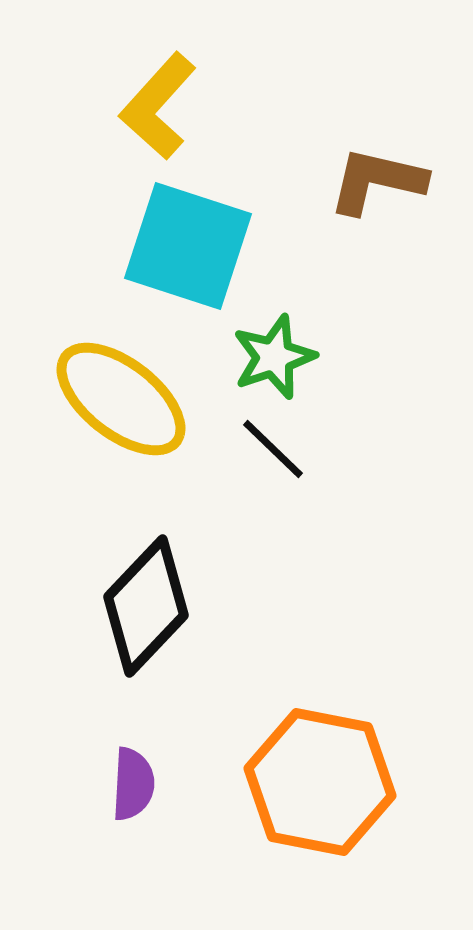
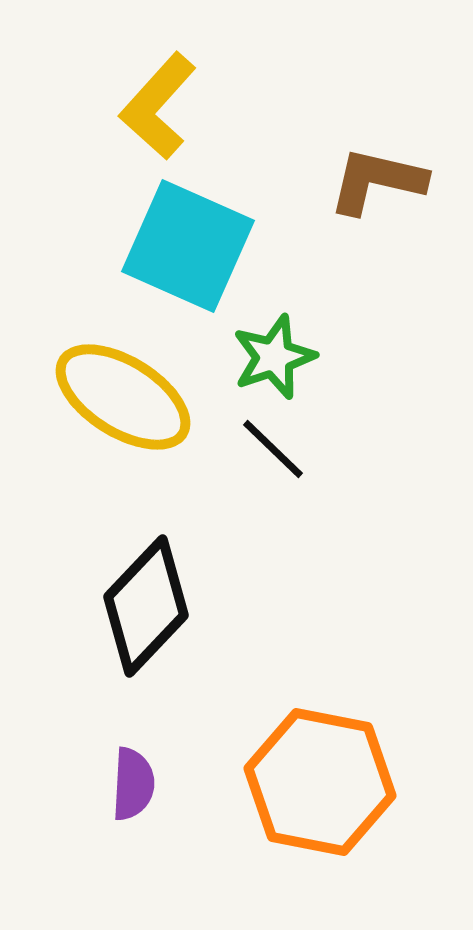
cyan square: rotated 6 degrees clockwise
yellow ellipse: moved 2 px right, 2 px up; rotated 6 degrees counterclockwise
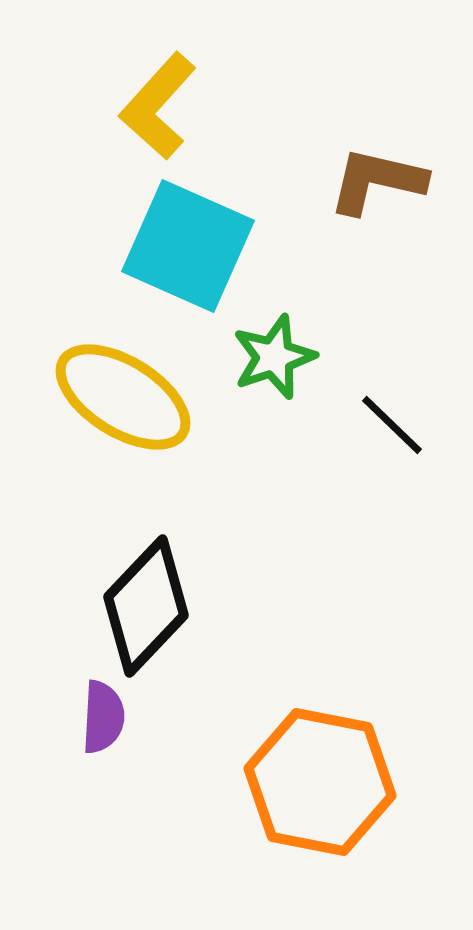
black line: moved 119 px right, 24 px up
purple semicircle: moved 30 px left, 67 px up
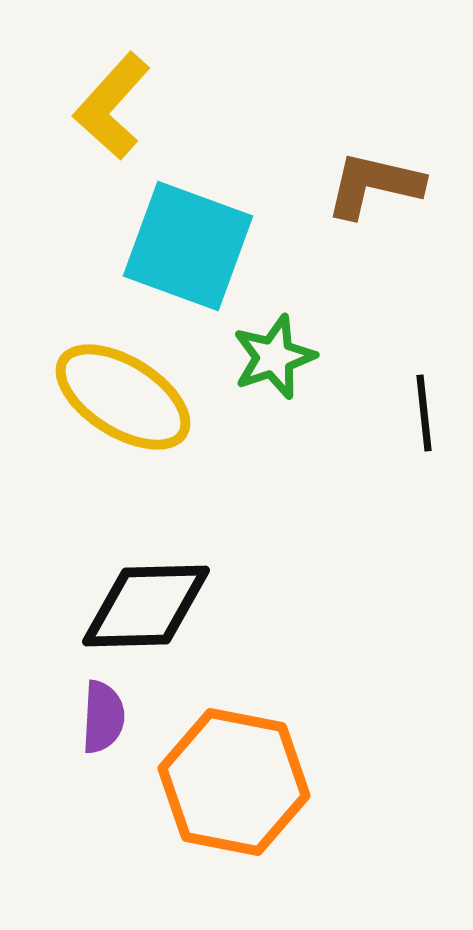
yellow L-shape: moved 46 px left
brown L-shape: moved 3 px left, 4 px down
cyan square: rotated 4 degrees counterclockwise
black line: moved 32 px right, 12 px up; rotated 40 degrees clockwise
black diamond: rotated 45 degrees clockwise
orange hexagon: moved 86 px left
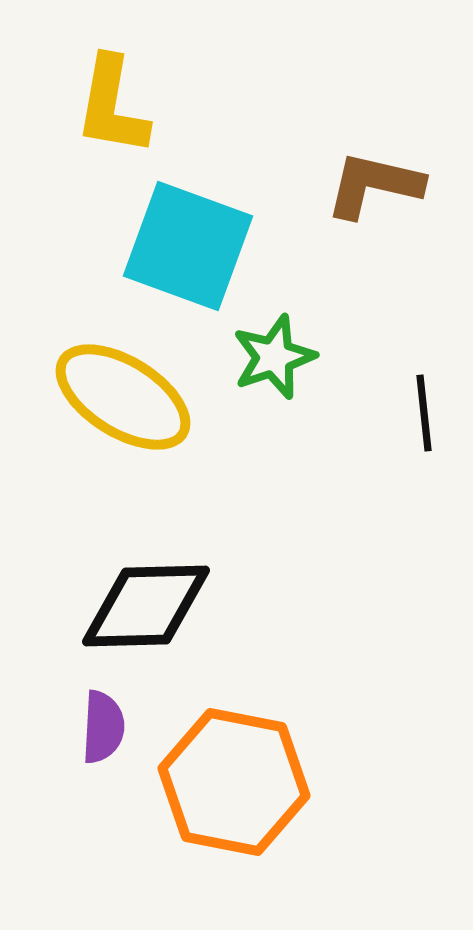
yellow L-shape: rotated 32 degrees counterclockwise
purple semicircle: moved 10 px down
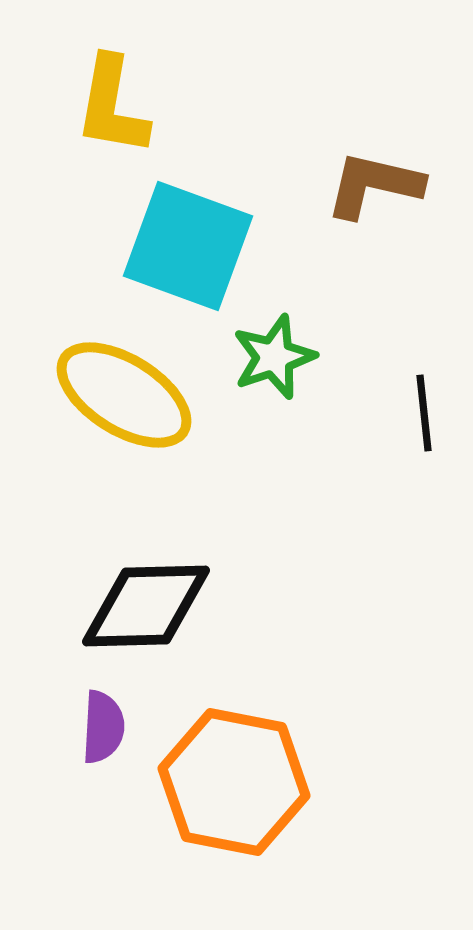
yellow ellipse: moved 1 px right, 2 px up
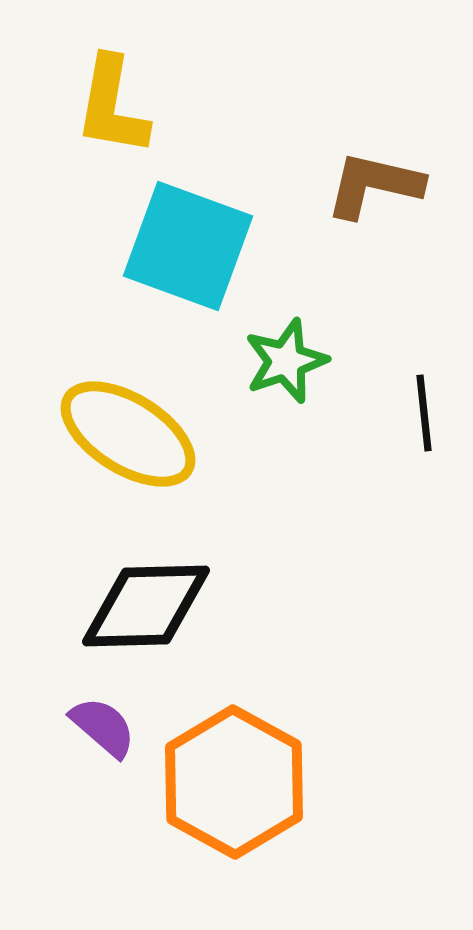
green star: moved 12 px right, 4 px down
yellow ellipse: moved 4 px right, 39 px down
purple semicircle: rotated 52 degrees counterclockwise
orange hexagon: rotated 18 degrees clockwise
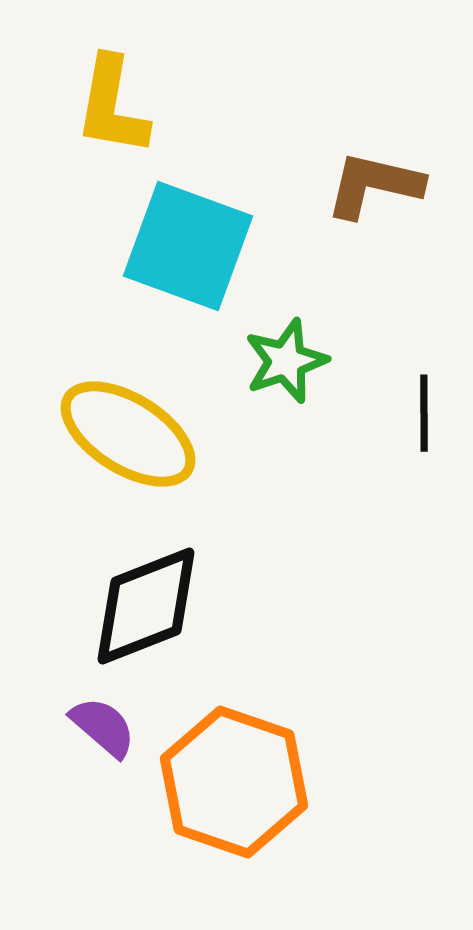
black line: rotated 6 degrees clockwise
black diamond: rotated 20 degrees counterclockwise
orange hexagon: rotated 10 degrees counterclockwise
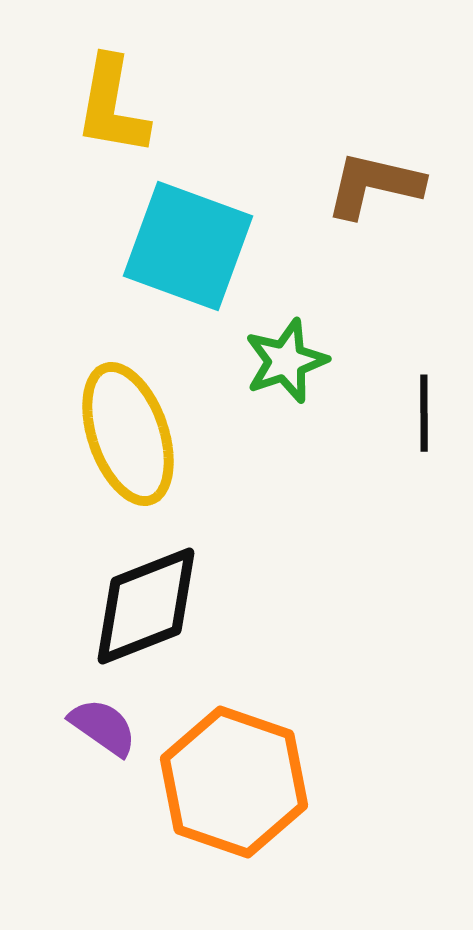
yellow ellipse: rotated 39 degrees clockwise
purple semicircle: rotated 6 degrees counterclockwise
